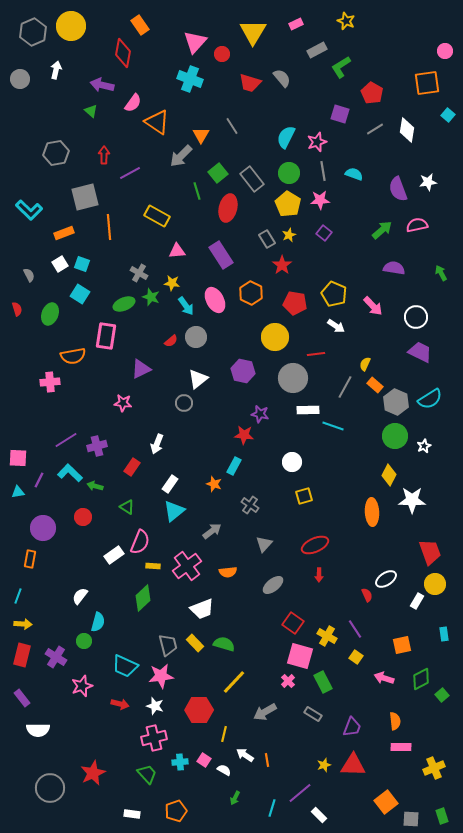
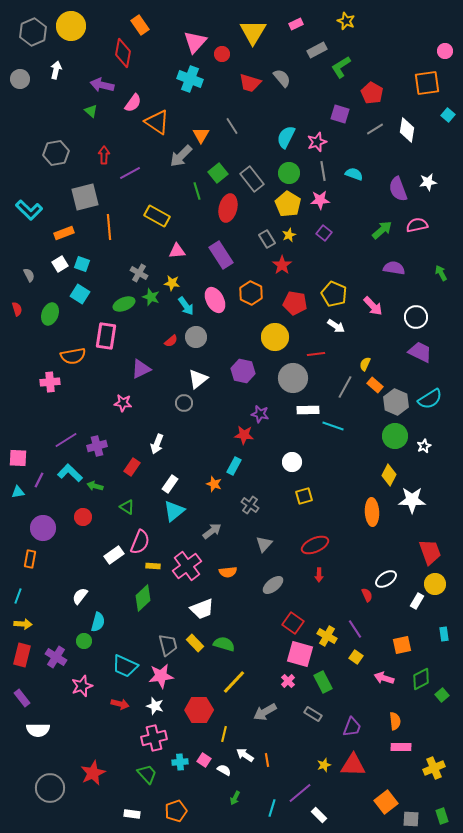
pink square at (300, 656): moved 2 px up
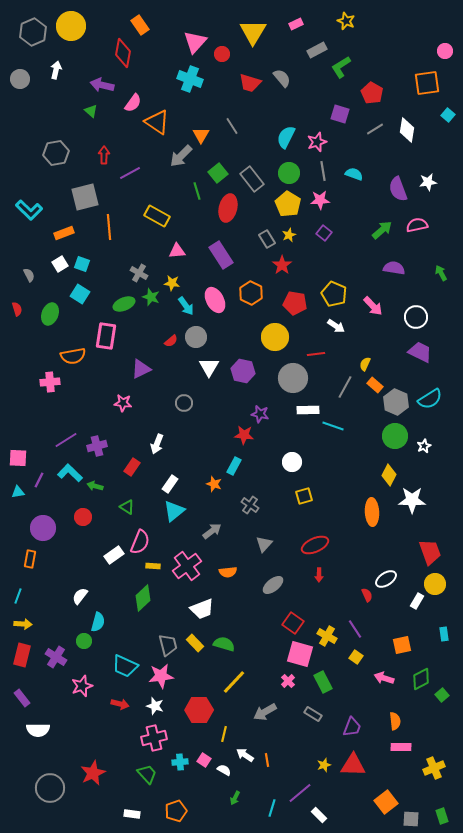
white triangle at (198, 379): moved 11 px right, 12 px up; rotated 20 degrees counterclockwise
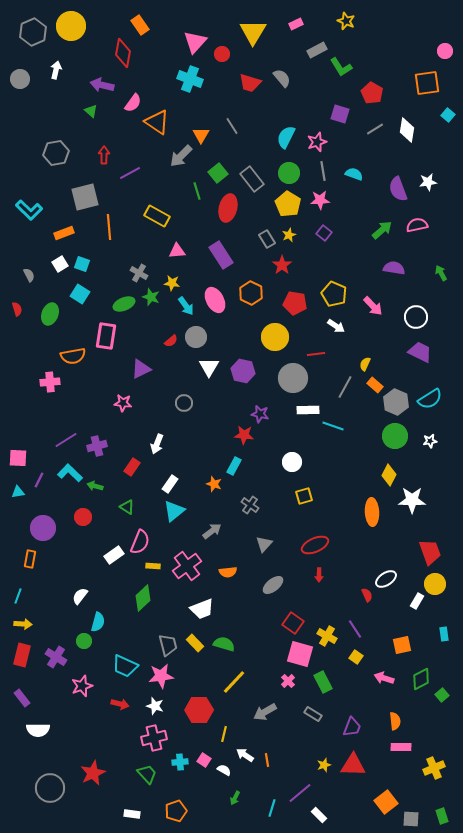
green L-shape at (341, 67): rotated 90 degrees counterclockwise
white star at (424, 446): moved 6 px right, 5 px up; rotated 16 degrees clockwise
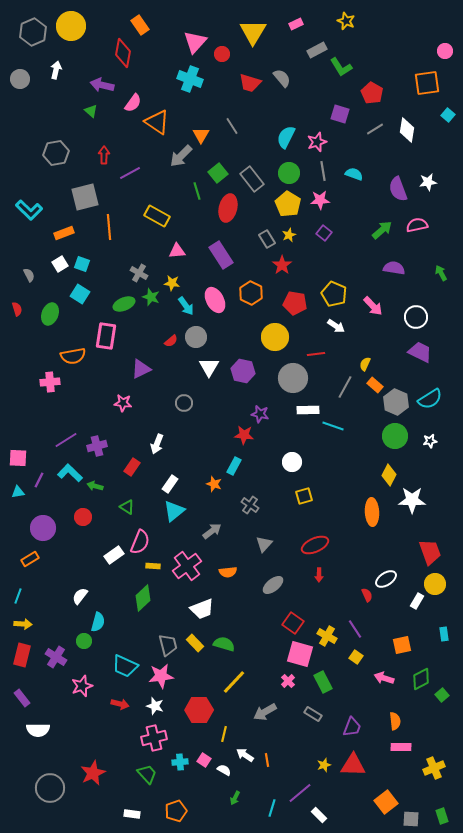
orange rectangle at (30, 559): rotated 48 degrees clockwise
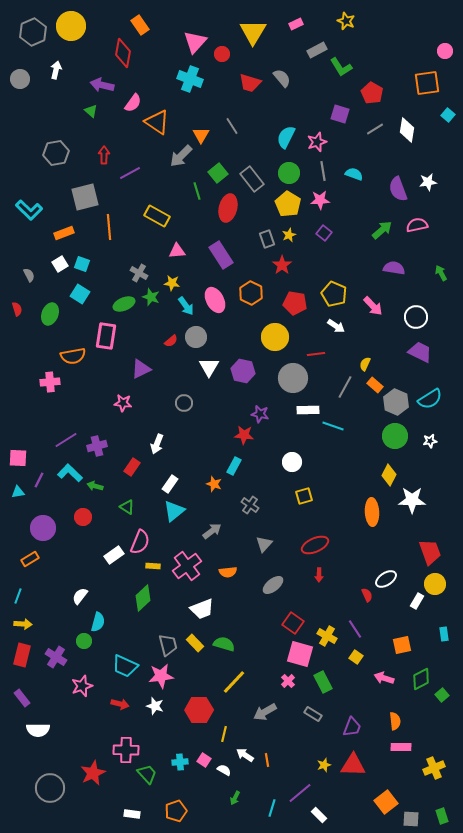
gray rectangle at (267, 239): rotated 12 degrees clockwise
pink cross at (154, 738): moved 28 px left, 12 px down; rotated 15 degrees clockwise
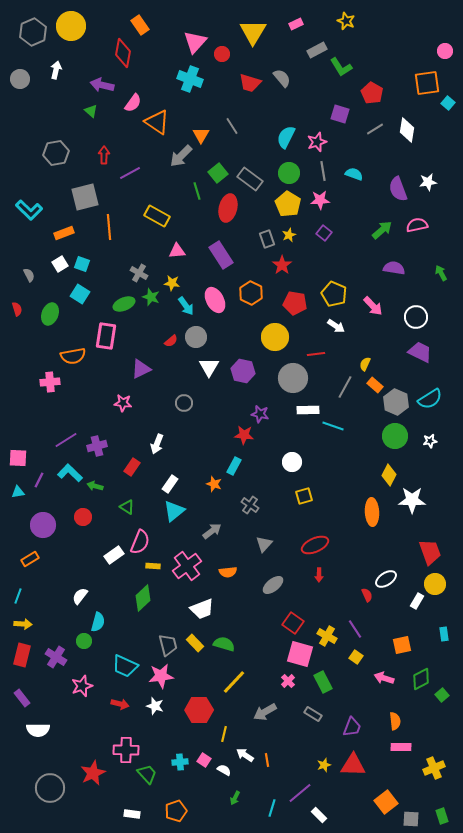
cyan square at (448, 115): moved 12 px up
gray rectangle at (252, 179): moved 2 px left; rotated 15 degrees counterclockwise
purple circle at (43, 528): moved 3 px up
